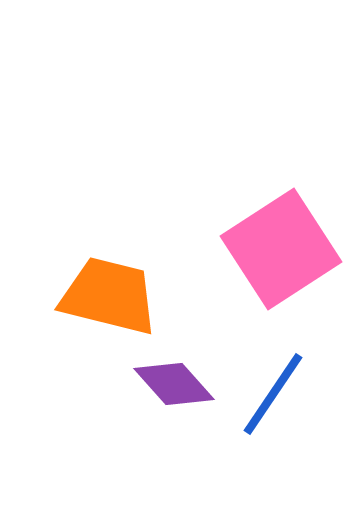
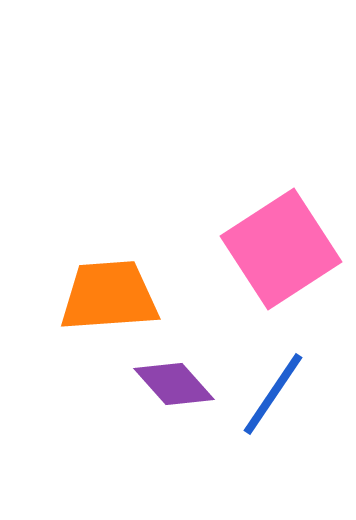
orange trapezoid: rotated 18 degrees counterclockwise
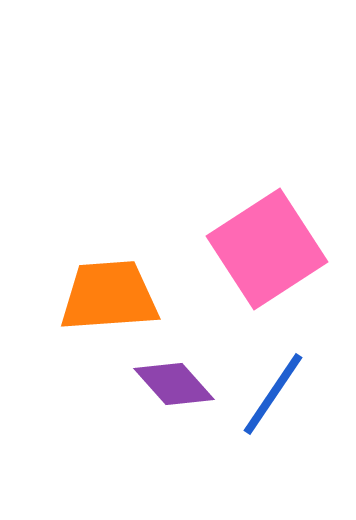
pink square: moved 14 px left
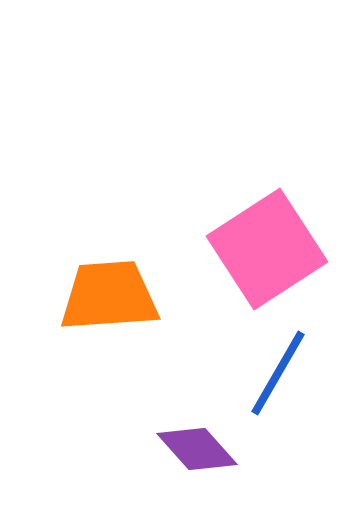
purple diamond: moved 23 px right, 65 px down
blue line: moved 5 px right, 21 px up; rotated 4 degrees counterclockwise
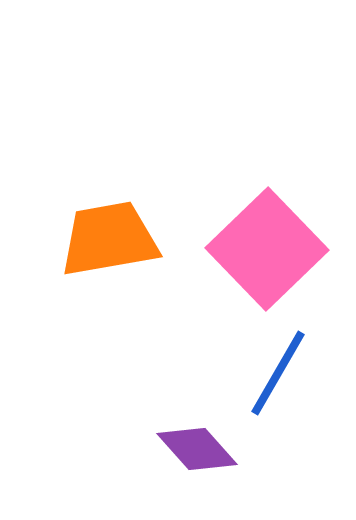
pink square: rotated 11 degrees counterclockwise
orange trapezoid: moved 57 px up; rotated 6 degrees counterclockwise
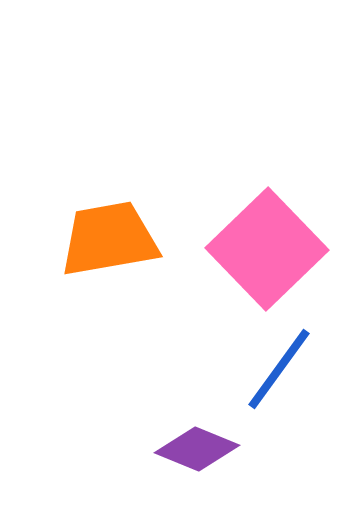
blue line: moved 1 px right, 4 px up; rotated 6 degrees clockwise
purple diamond: rotated 26 degrees counterclockwise
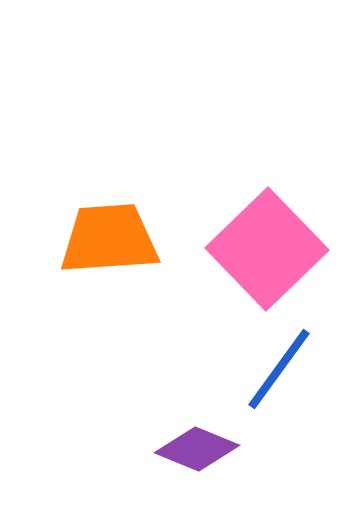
orange trapezoid: rotated 6 degrees clockwise
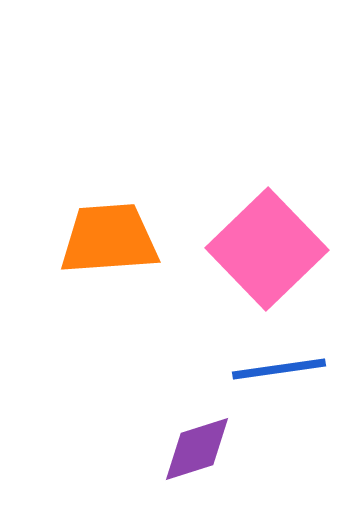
blue line: rotated 46 degrees clockwise
purple diamond: rotated 40 degrees counterclockwise
